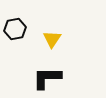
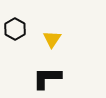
black hexagon: rotated 20 degrees counterclockwise
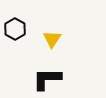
black L-shape: moved 1 px down
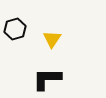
black hexagon: rotated 15 degrees clockwise
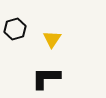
black L-shape: moved 1 px left, 1 px up
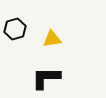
yellow triangle: rotated 48 degrees clockwise
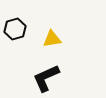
black L-shape: rotated 24 degrees counterclockwise
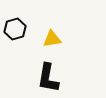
black L-shape: moved 2 px right; rotated 56 degrees counterclockwise
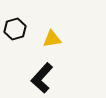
black L-shape: moved 6 px left; rotated 32 degrees clockwise
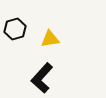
yellow triangle: moved 2 px left
